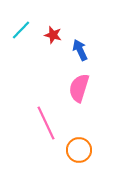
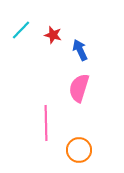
pink line: rotated 24 degrees clockwise
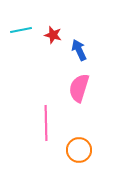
cyan line: rotated 35 degrees clockwise
blue arrow: moved 1 px left
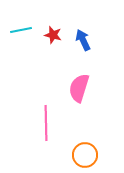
blue arrow: moved 4 px right, 10 px up
orange circle: moved 6 px right, 5 px down
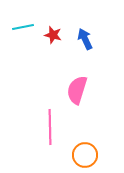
cyan line: moved 2 px right, 3 px up
blue arrow: moved 2 px right, 1 px up
pink semicircle: moved 2 px left, 2 px down
pink line: moved 4 px right, 4 px down
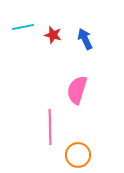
orange circle: moved 7 px left
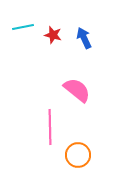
blue arrow: moved 1 px left, 1 px up
pink semicircle: rotated 112 degrees clockwise
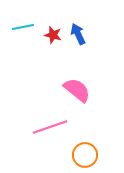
blue arrow: moved 6 px left, 4 px up
pink line: rotated 72 degrees clockwise
orange circle: moved 7 px right
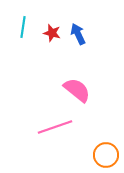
cyan line: rotated 70 degrees counterclockwise
red star: moved 1 px left, 2 px up
pink line: moved 5 px right
orange circle: moved 21 px right
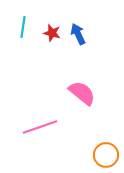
pink semicircle: moved 5 px right, 3 px down
pink line: moved 15 px left
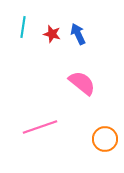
red star: moved 1 px down
pink semicircle: moved 10 px up
orange circle: moved 1 px left, 16 px up
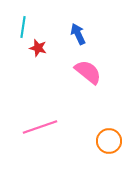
red star: moved 14 px left, 14 px down
pink semicircle: moved 6 px right, 11 px up
orange circle: moved 4 px right, 2 px down
